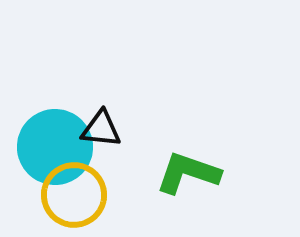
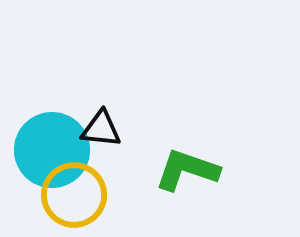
cyan circle: moved 3 px left, 3 px down
green L-shape: moved 1 px left, 3 px up
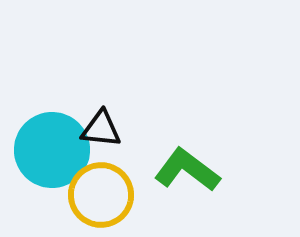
green L-shape: rotated 18 degrees clockwise
yellow circle: moved 27 px right
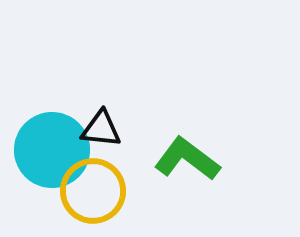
green L-shape: moved 11 px up
yellow circle: moved 8 px left, 4 px up
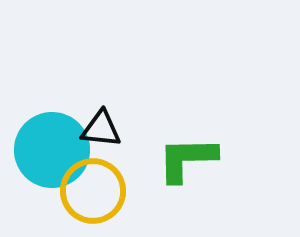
green L-shape: rotated 38 degrees counterclockwise
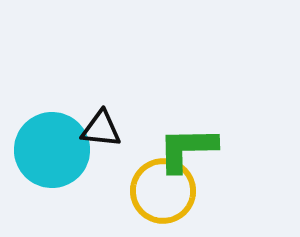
green L-shape: moved 10 px up
yellow circle: moved 70 px right
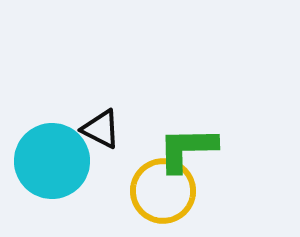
black triangle: rotated 21 degrees clockwise
cyan circle: moved 11 px down
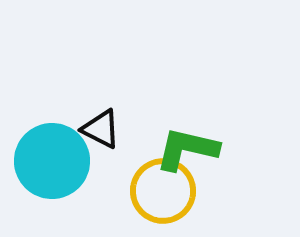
green L-shape: rotated 14 degrees clockwise
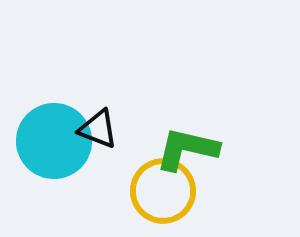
black triangle: moved 3 px left; rotated 6 degrees counterclockwise
cyan circle: moved 2 px right, 20 px up
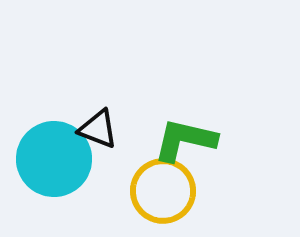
cyan circle: moved 18 px down
green L-shape: moved 2 px left, 9 px up
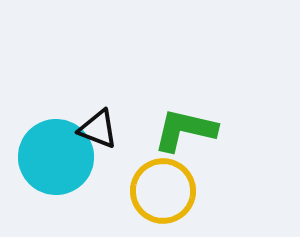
green L-shape: moved 10 px up
cyan circle: moved 2 px right, 2 px up
